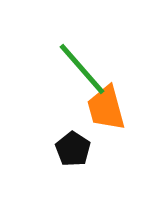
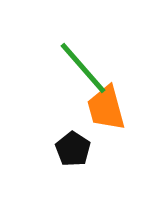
green line: moved 1 px right, 1 px up
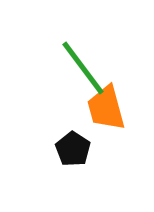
green line: rotated 4 degrees clockwise
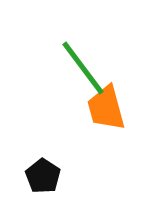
black pentagon: moved 30 px left, 27 px down
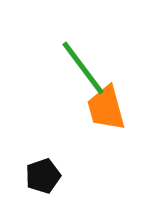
black pentagon: rotated 20 degrees clockwise
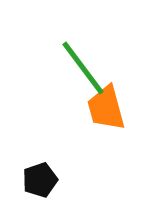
black pentagon: moved 3 px left, 4 px down
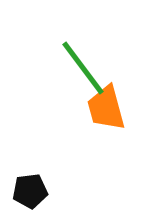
black pentagon: moved 10 px left, 11 px down; rotated 12 degrees clockwise
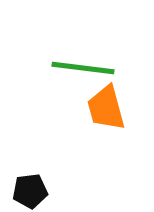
green line: rotated 46 degrees counterclockwise
